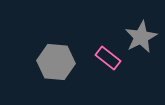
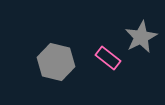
gray hexagon: rotated 9 degrees clockwise
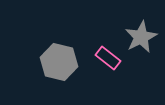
gray hexagon: moved 3 px right
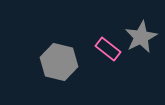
pink rectangle: moved 9 px up
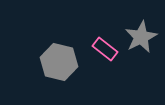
pink rectangle: moved 3 px left
